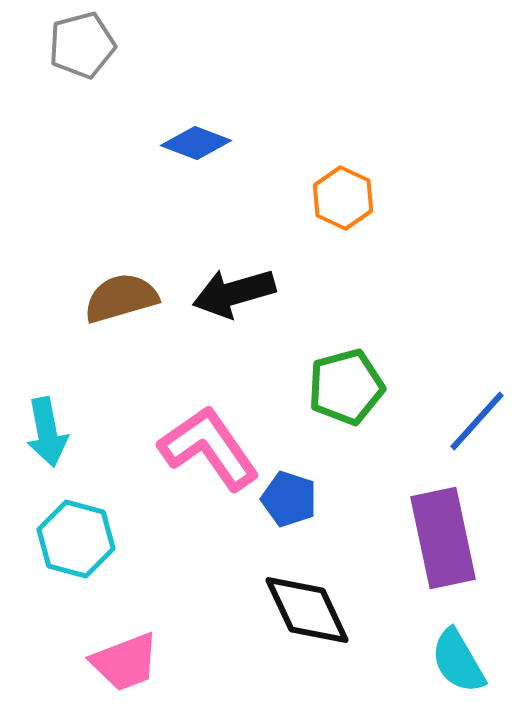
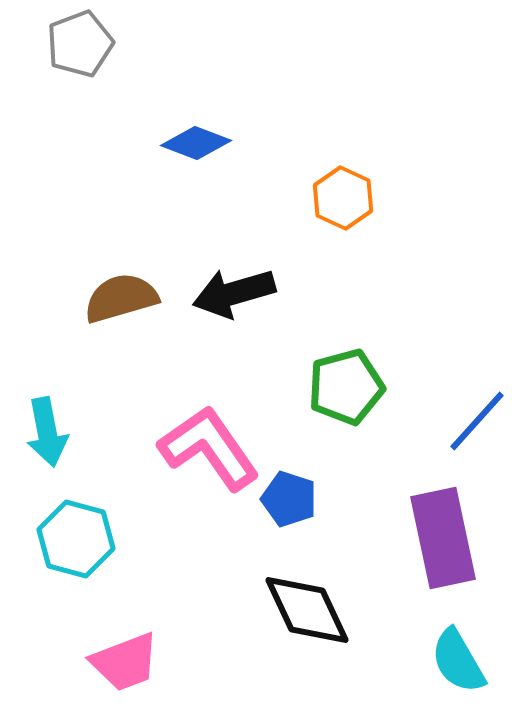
gray pentagon: moved 2 px left, 1 px up; rotated 6 degrees counterclockwise
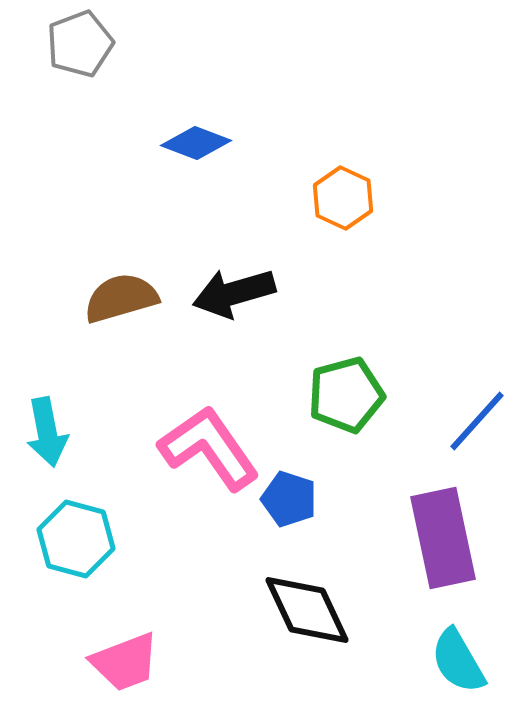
green pentagon: moved 8 px down
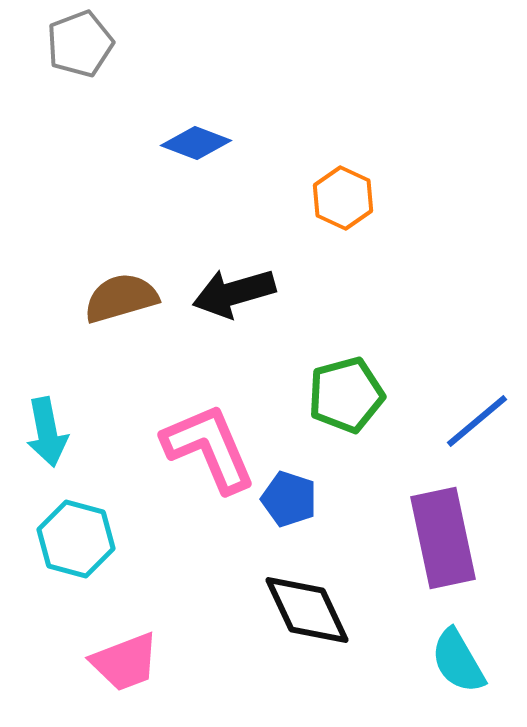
blue line: rotated 8 degrees clockwise
pink L-shape: rotated 12 degrees clockwise
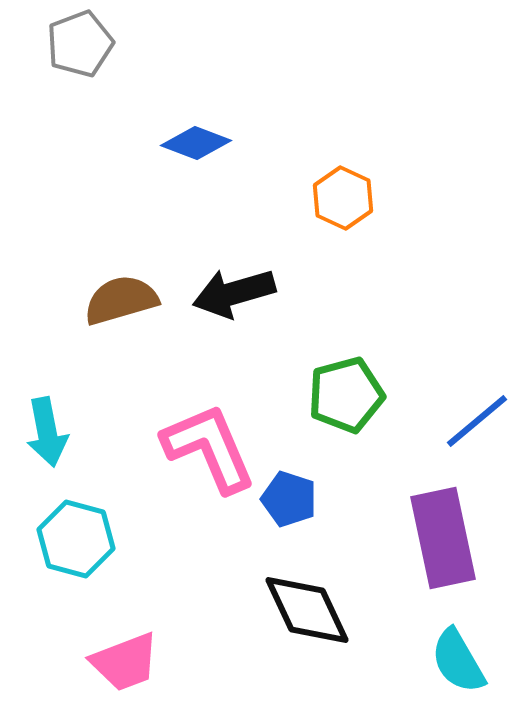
brown semicircle: moved 2 px down
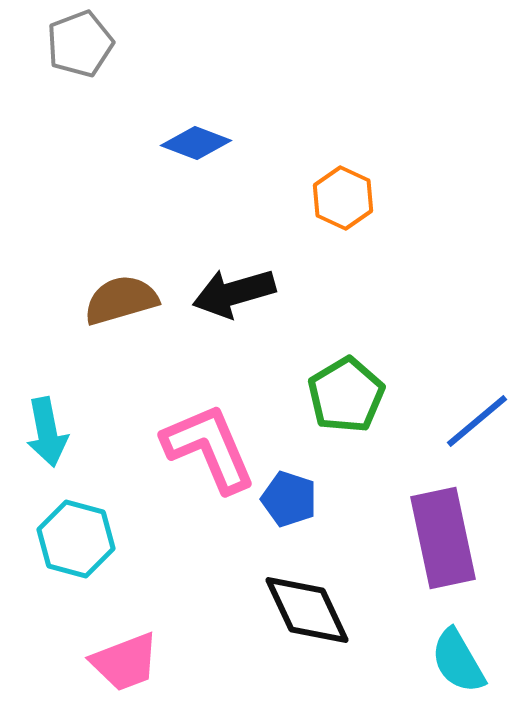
green pentagon: rotated 16 degrees counterclockwise
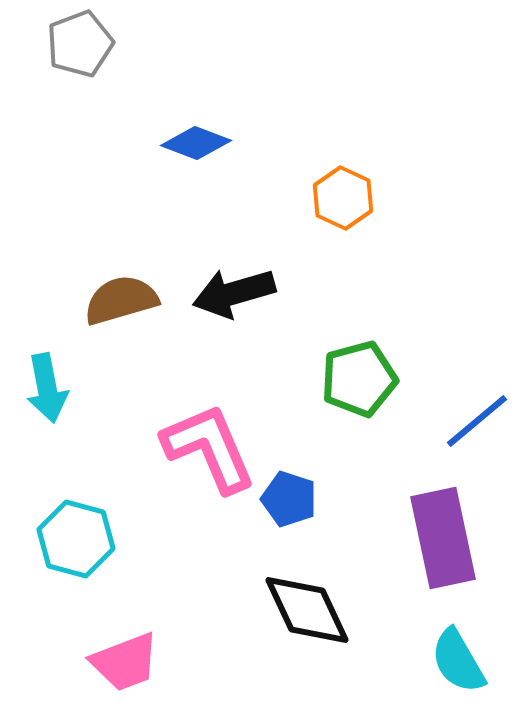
green pentagon: moved 13 px right, 16 px up; rotated 16 degrees clockwise
cyan arrow: moved 44 px up
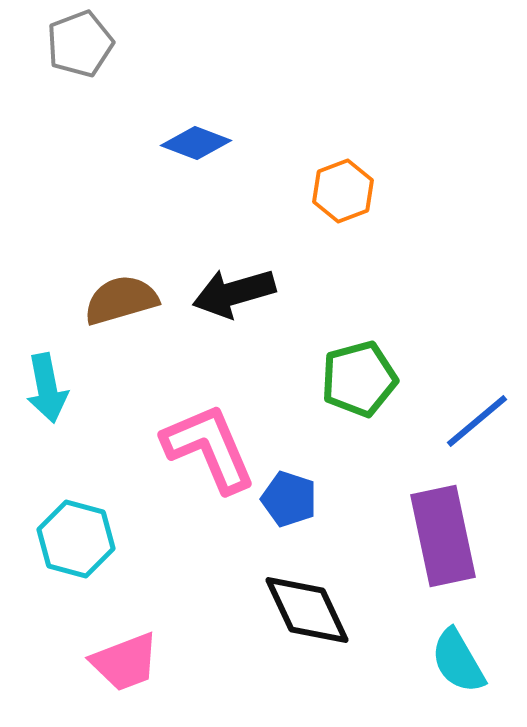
orange hexagon: moved 7 px up; rotated 14 degrees clockwise
purple rectangle: moved 2 px up
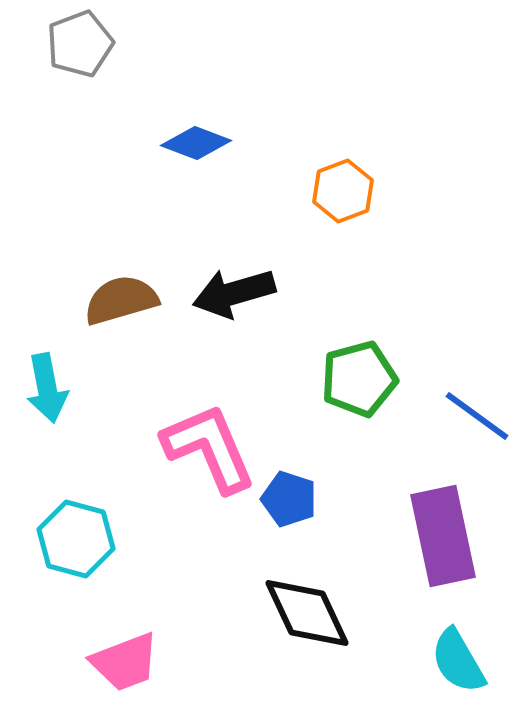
blue line: moved 5 px up; rotated 76 degrees clockwise
black diamond: moved 3 px down
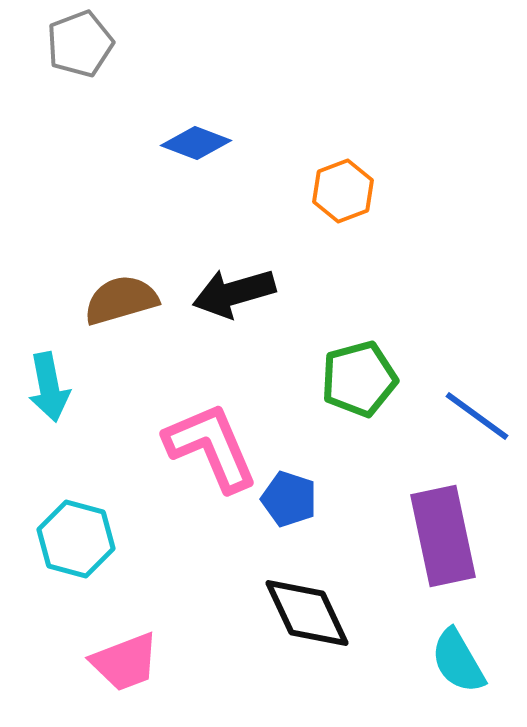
cyan arrow: moved 2 px right, 1 px up
pink L-shape: moved 2 px right, 1 px up
